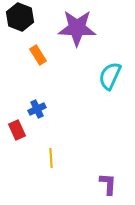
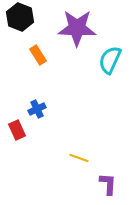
cyan semicircle: moved 16 px up
yellow line: moved 28 px right; rotated 66 degrees counterclockwise
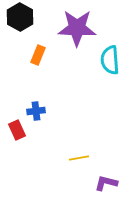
black hexagon: rotated 8 degrees clockwise
orange rectangle: rotated 54 degrees clockwise
cyan semicircle: rotated 28 degrees counterclockwise
blue cross: moved 1 px left, 2 px down; rotated 18 degrees clockwise
yellow line: rotated 30 degrees counterclockwise
purple L-shape: moved 2 px left, 1 px up; rotated 80 degrees counterclockwise
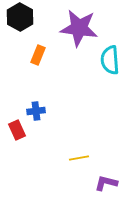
purple star: moved 2 px right; rotated 6 degrees clockwise
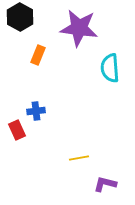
cyan semicircle: moved 8 px down
purple L-shape: moved 1 px left, 1 px down
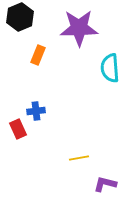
black hexagon: rotated 8 degrees clockwise
purple star: rotated 9 degrees counterclockwise
red rectangle: moved 1 px right, 1 px up
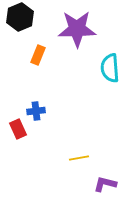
purple star: moved 2 px left, 1 px down
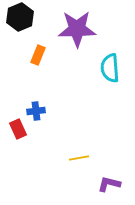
purple L-shape: moved 4 px right
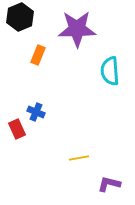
cyan semicircle: moved 3 px down
blue cross: moved 1 px down; rotated 30 degrees clockwise
red rectangle: moved 1 px left
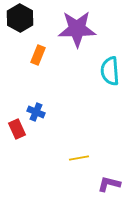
black hexagon: moved 1 px down; rotated 8 degrees counterclockwise
